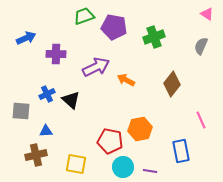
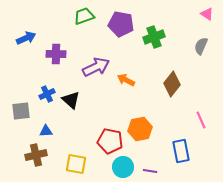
purple pentagon: moved 7 px right, 3 px up
gray square: rotated 12 degrees counterclockwise
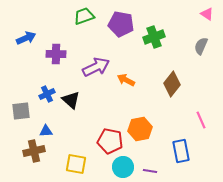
brown cross: moved 2 px left, 4 px up
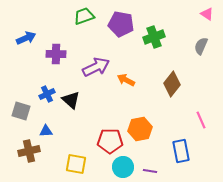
gray square: rotated 24 degrees clockwise
red pentagon: rotated 10 degrees counterclockwise
brown cross: moved 5 px left
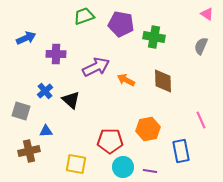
green cross: rotated 30 degrees clockwise
brown diamond: moved 9 px left, 3 px up; rotated 40 degrees counterclockwise
blue cross: moved 2 px left, 3 px up; rotated 14 degrees counterclockwise
orange hexagon: moved 8 px right
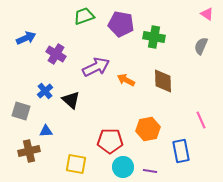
purple cross: rotated 30 degrees clockwise
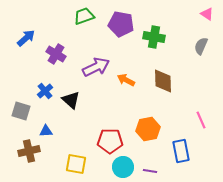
blue arrow: rotated 18 degrees counterclockwise
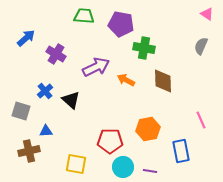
green trapezoid: rotated 25 degrees clockwise
green cross: moved 10 px left, 11 px down
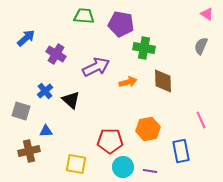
orange arrow: moved 2 px right, 2 px down; rotated 138 degrees clockwise
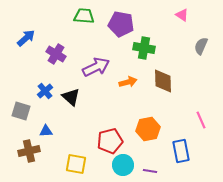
pink triangle: moved 25 px left, 1 px down
black triangle: moved 3 px up
red pentagon: rotated 15 degrees counterclockwise
cyan circle: moved 2 px up
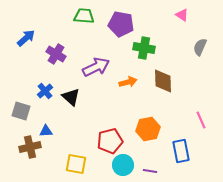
gray semicircle: moved 1 px left, 1 px down
brown cross: moved 1 px right, 4 px up
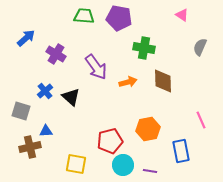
purple pentagon: moved 2 px left, 6 px up
purple arrow: rotated 80 degrees clockwise
